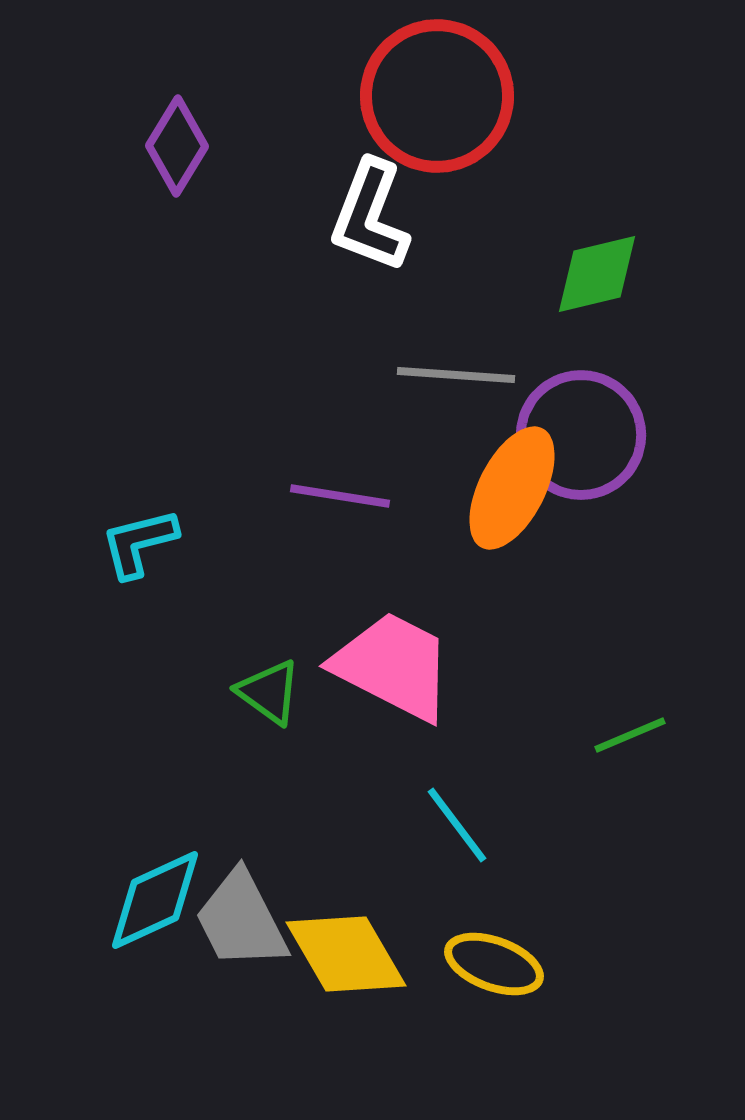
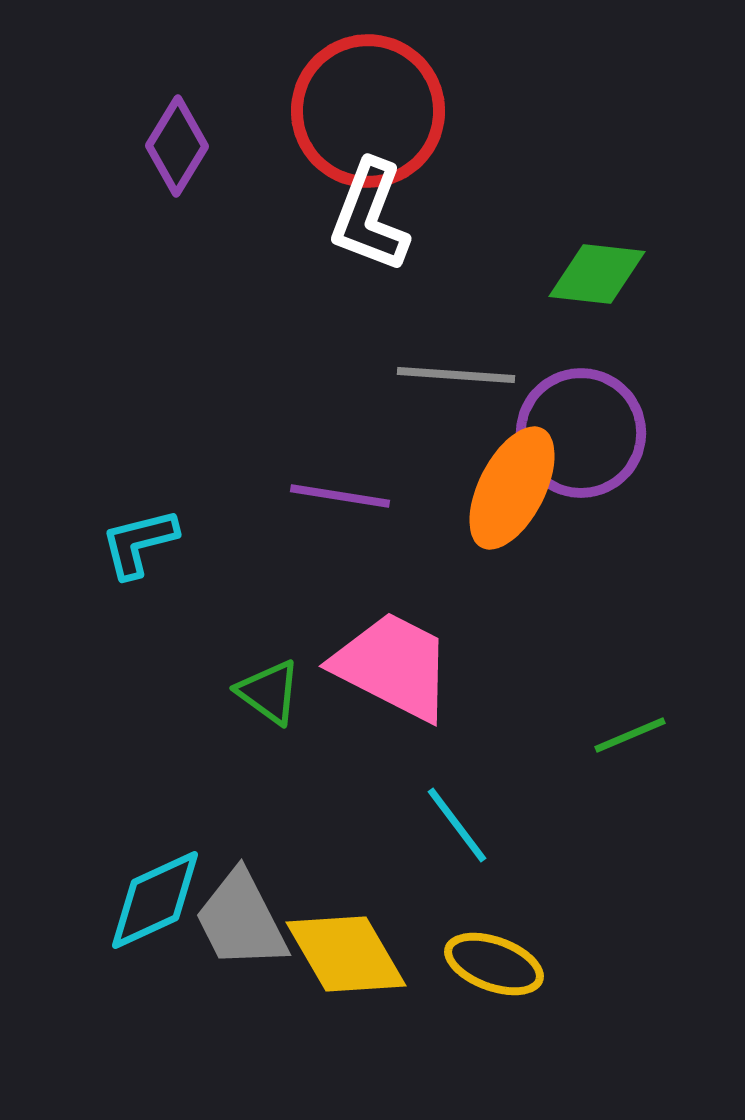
red circle: moved 69 px left, 15 px down
green diamond: rotated 20 degrees clockwise
purple circle: moved 2 px up
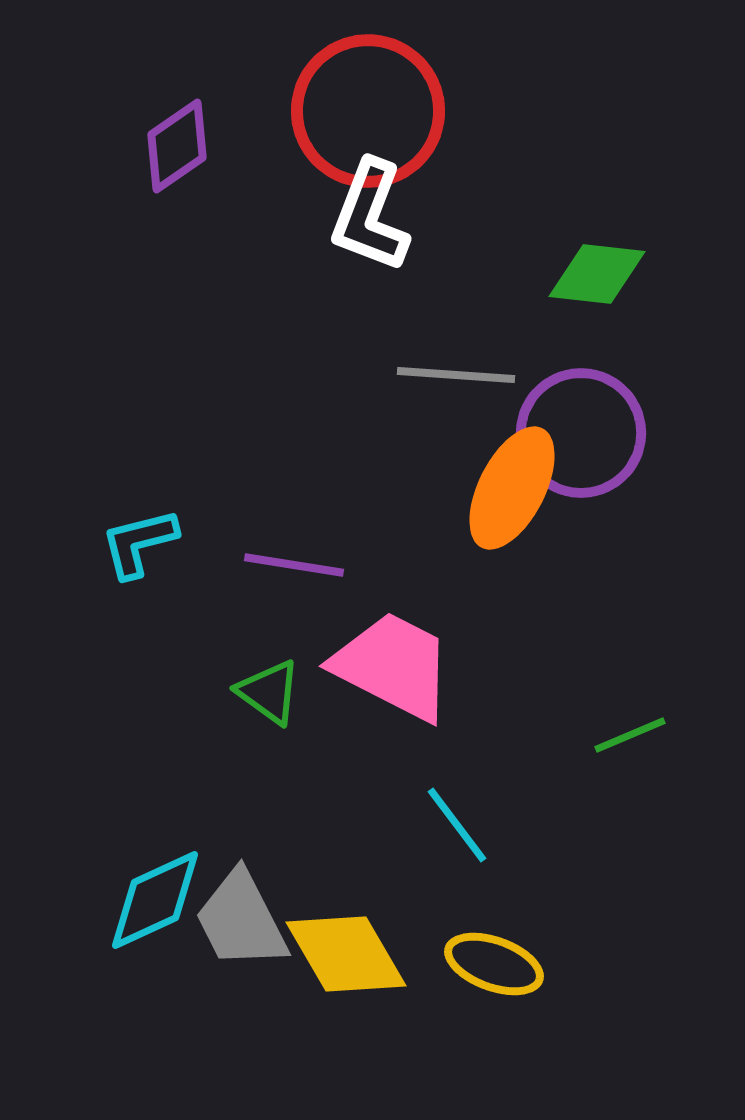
purple diamond: rotated 24 degrees clockwise
purple line: moved 46 px left, 69 px down
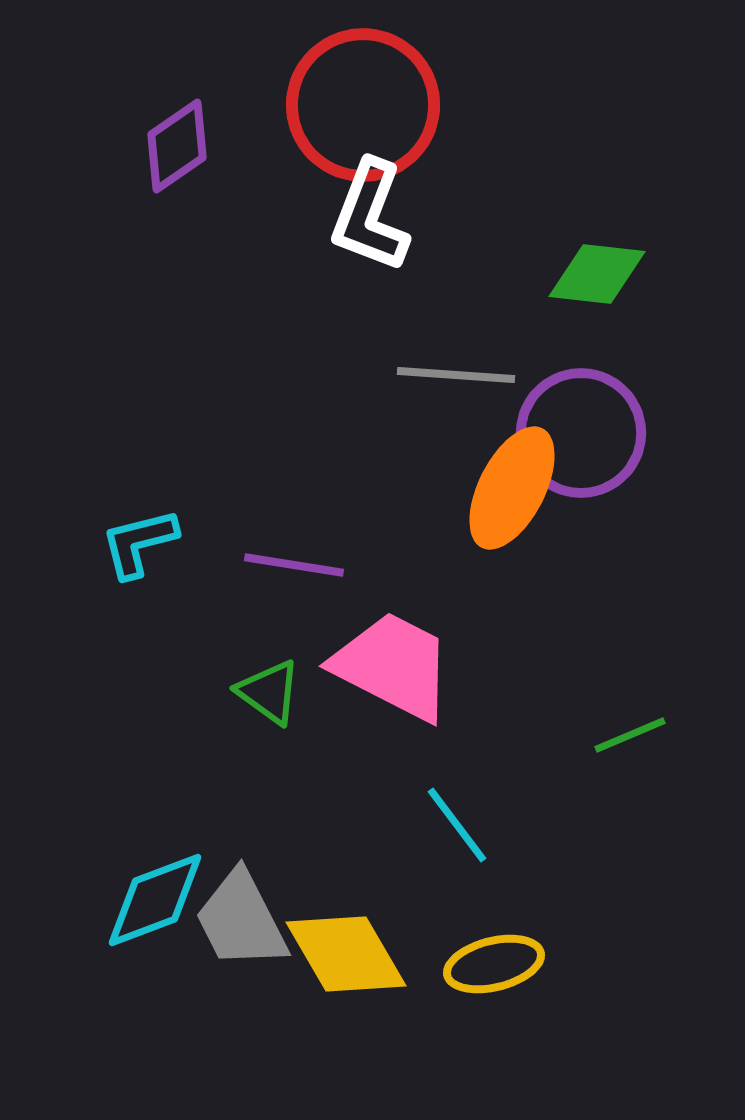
red circle: moved 5 px left, 6 px up
cyan diamond: rotated 4 degrees clockwise
yellow ellipse: rotated 34 degrees counterclockwise
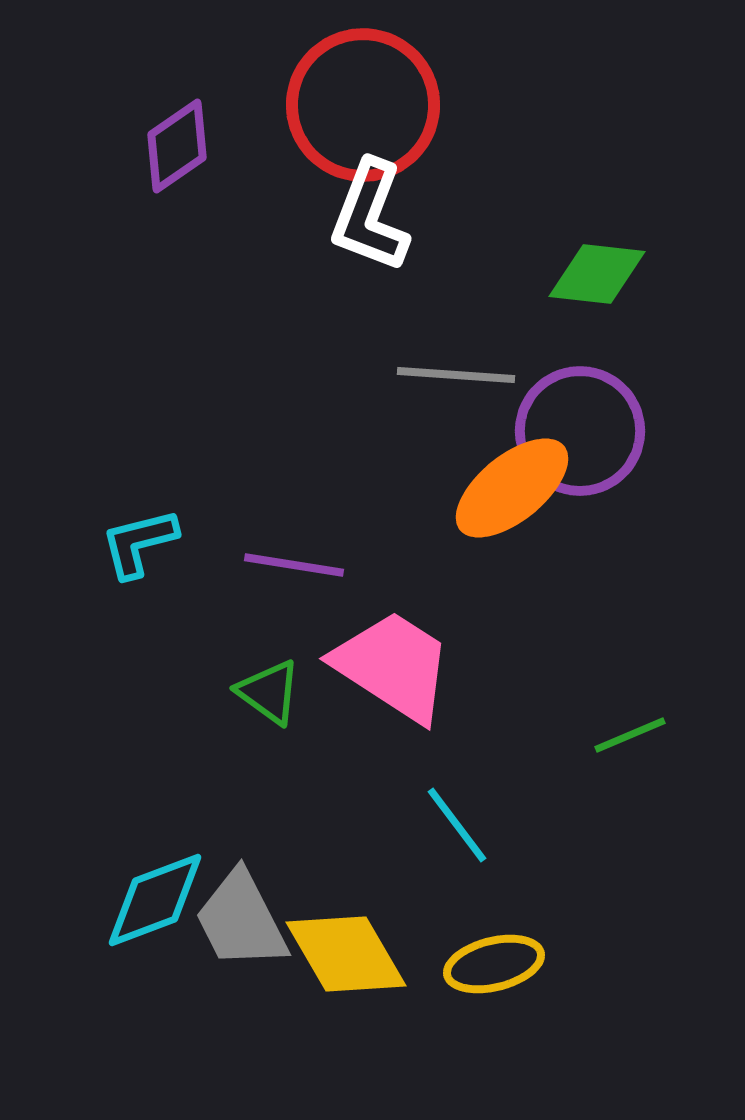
purple circle: moved 1 px left, 2 px up
orange ellipse: rotated 24 degrees clockwise
pink trapezoid: rotated 6 degrees clockwise
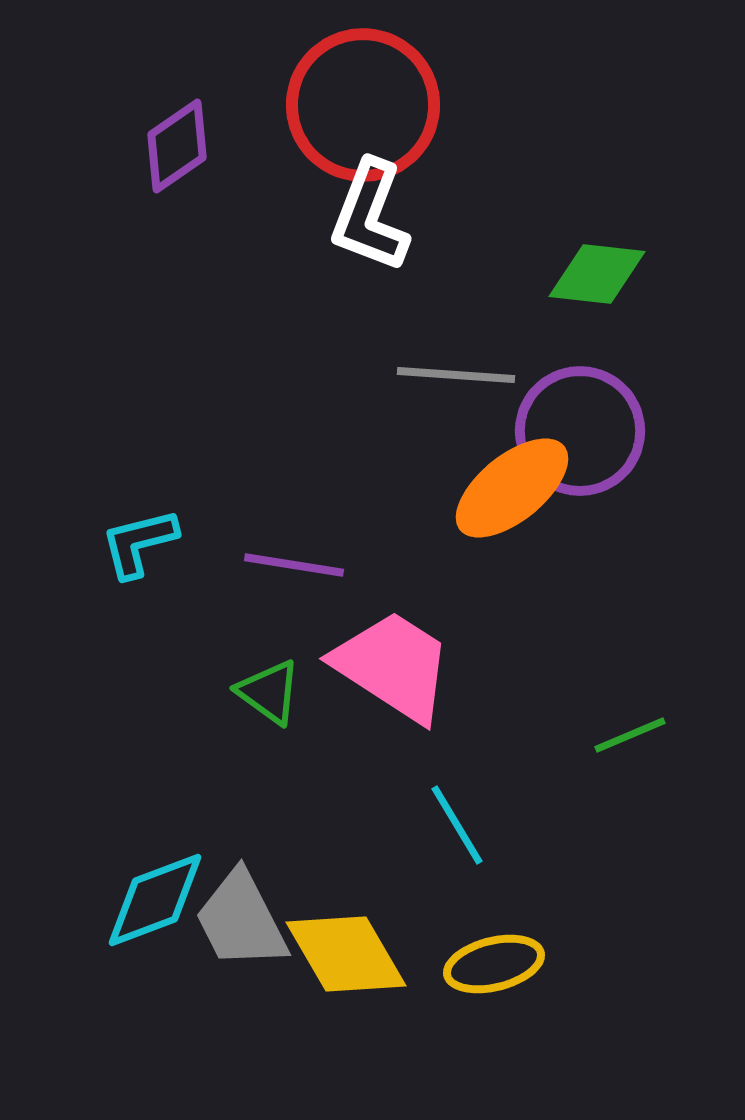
cyan line: rotated 6 degrees clockwise
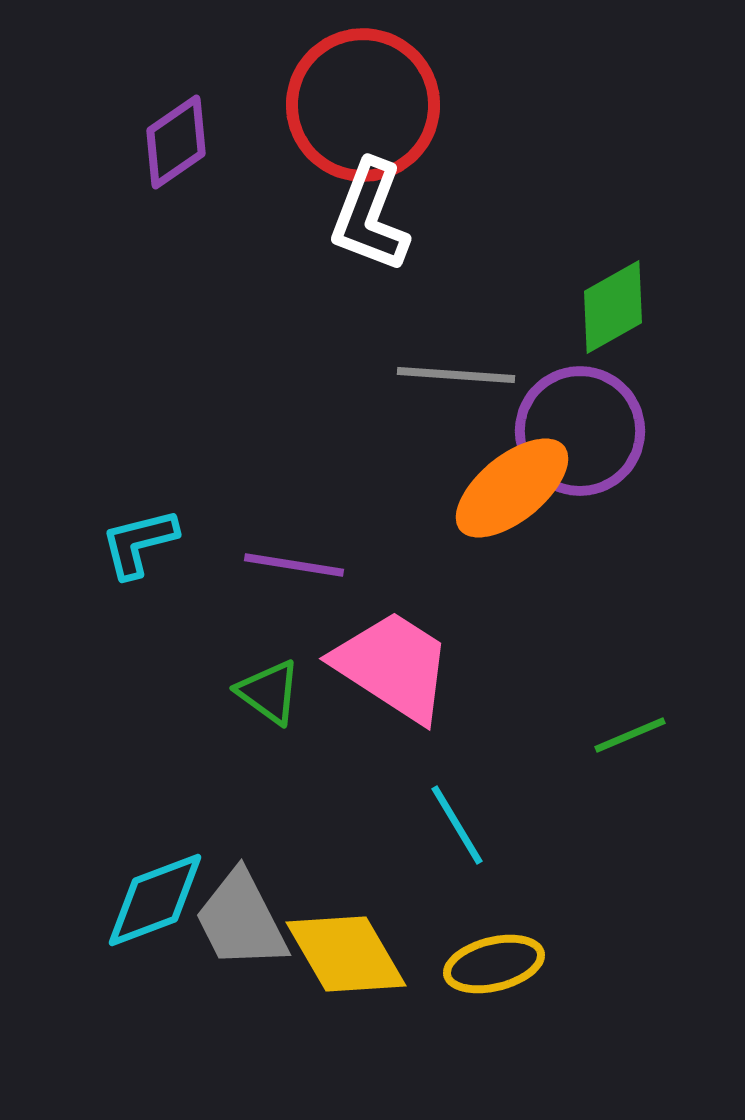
purple diamond: moved 1 px left, 4 px up
green diamond: moved 16 px right, 33 px down; rotated 36 degrees counterclockwise
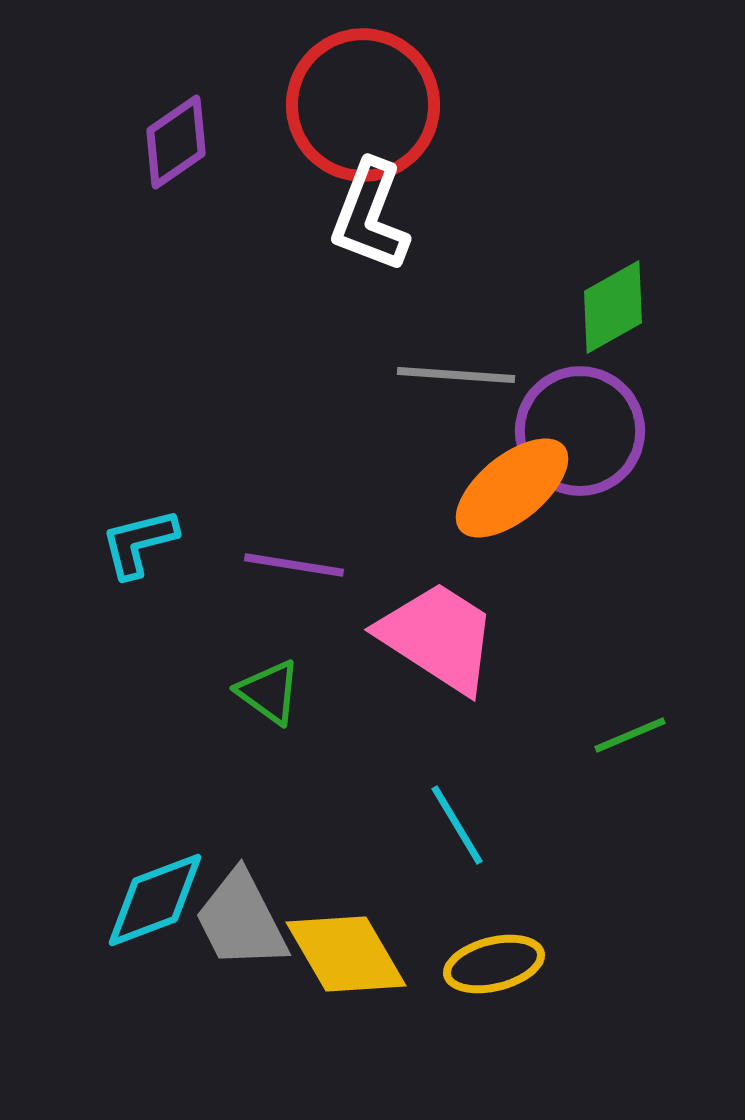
pink trapezoid: moved 45 px right, 29 px up
